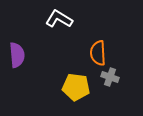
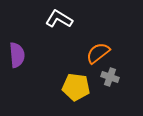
orange semicircle: rotated 55 degrees clockwise
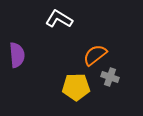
orange semicircle: moved 3 px left, 2 px down
yellow pentagon: rotated 8 degrees counterclockwise
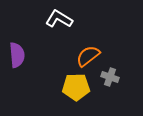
orange semicircle: moved 7 px left, 1 px down
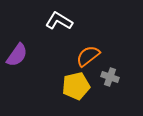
white L-shape: moved 2 px down
purple semicircle: rotated 40 degrees clockwise
yellow pentagon: moved 1 px up; rotated 12 degrees counterclockwise
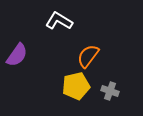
orange semicircle: rotated 15 degrees counterclockwise
gray cross: moved 14 px down
